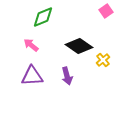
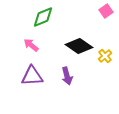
yellow cross: moved 2 px right, 4 px up
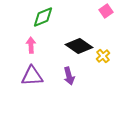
pink arrow: rotated 49 degrees clockwise
yellow cross: moved 2 px left
purple arrow: moved 2 px right
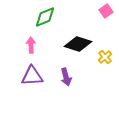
green diamond: moved 2 px right
black diamond: moved 1 px left, 2 px up; rotated 16 degrees counterclockwise
yellow cross: moved 2 px right, 1 px down
purple arrow: moved 3 px left, 1 px down
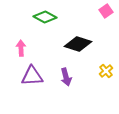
green diamond: rotated 50 degrees clockwise
pink arrow: moved 10 px left, 3 px down
yellow cross: moved 1 px right, 14 px down
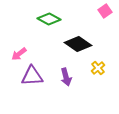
pink square: moved 1 px left
green diamond: moved 4 px right, 2 px down
black diamond: rotated 16 degrees clockwise
pink arrow: moved 2 px left, 6 px down; rotated 126 degrees counterclockwise
yellow cross: moved 8 px left, 3 px up
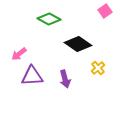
purple arrow: moved 1 px left, 2 px down
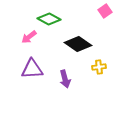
pink arrow: moved 10 px right, 17 px up
yellow cross: moved 1 px right, 1 px up; rotated 32 degrees clockwise
purple triangle: moved 7 px up
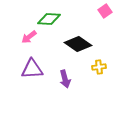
green diamond: rotated 25 degrees counterclockwise
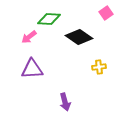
pink square: moved 1 px right, 2 px down
black diamond: moved 1 px right, 7 px up
purple arrow: moved 23 px down
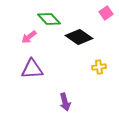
green diamond: rotated 45 degrees clockwise
